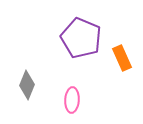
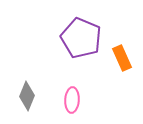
gray diamond: moved 11 px down
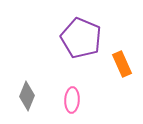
orange rectangle: moved 6 px down
